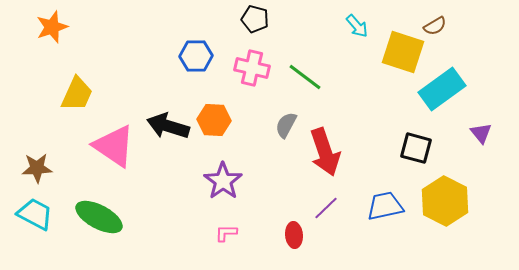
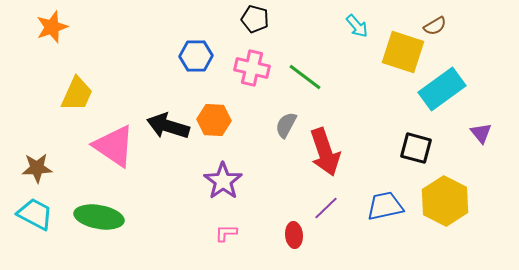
green ellipse: rotated 18 degrees counterclockwise
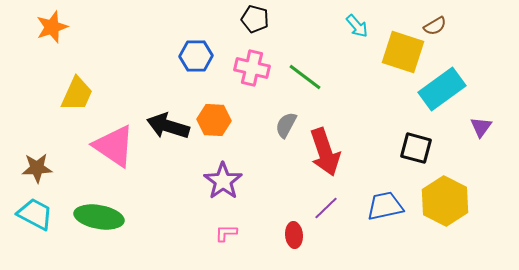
purple triangle: moved 6 px up; rotated 15 degrees clockwise
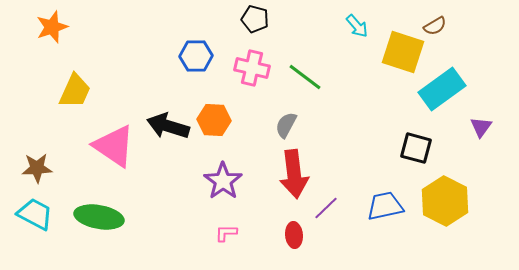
yellow trapezoid: moved 2 px left, 3 px up
red arrow: moved 31 px left, 22 px down; rotated 12 degrees clockwise
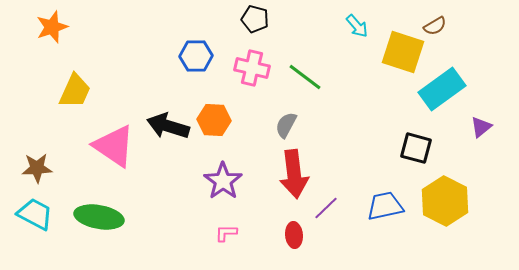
purple triangle: rotated 15 degrees clockwise
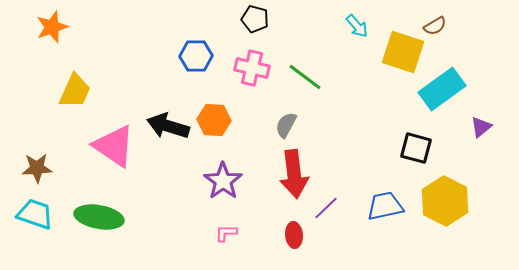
cyan trapezoid: rotated 9 degrees counterclockwise
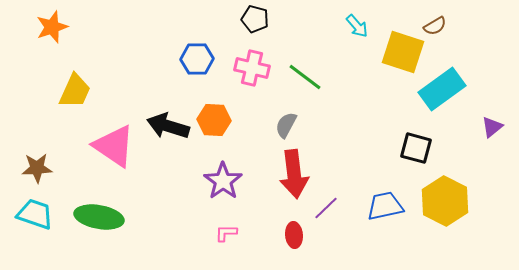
blue hexagon: moved 1 px right, 3 px down
purple triangle: moved 11 px right
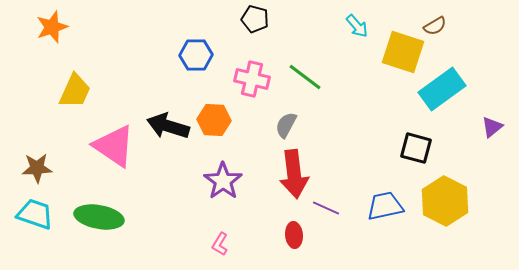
blue hexagon: moved 1 px left, 4 px up
pink cross: moved 11 px down
purple line: rotated 68 degrees clockwise
pink L-shape: moved 6 px left, 11 px down; rotated 60 degrees counterclockwise
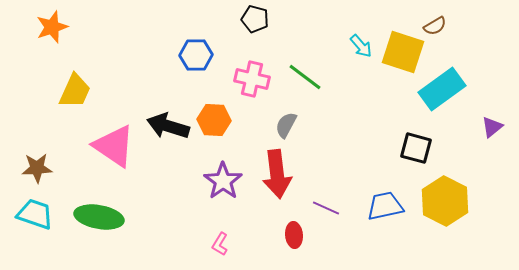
cyan arrow: moved 4 px right, 20 px down
red arrow: moved 17 px left
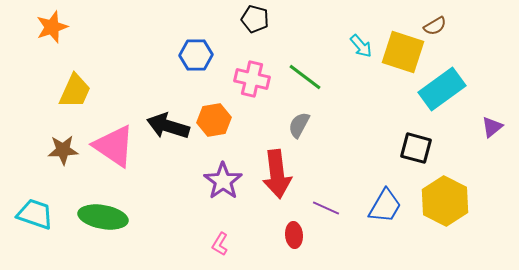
orange hexagon: rotated 12 degrees counterclockwise
gray semicircle: moved 13 px right
brown star: moved 26 px right, 18 px up
blue trapezoid: rotated 132 degrees clockwise
green ellipse: moved 4 px right
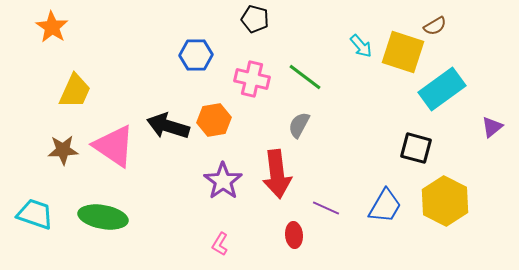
orange star: rotated 20 degrees counterclockwise
